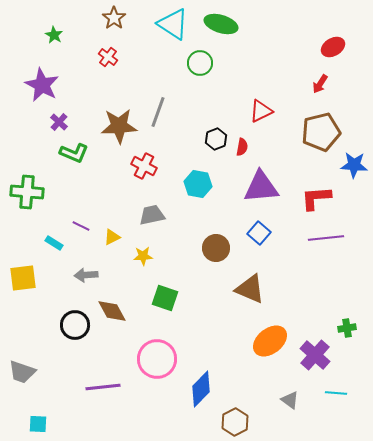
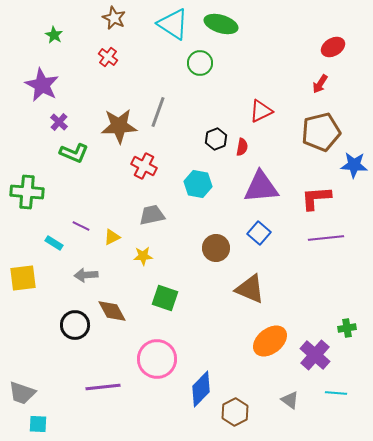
brown star at (114, 18): rotated 10 degrees counterclockwise
gray trapezoid at (22, 372): moved 21 px down
brown hexagon at (235, 422): moved 10 px up
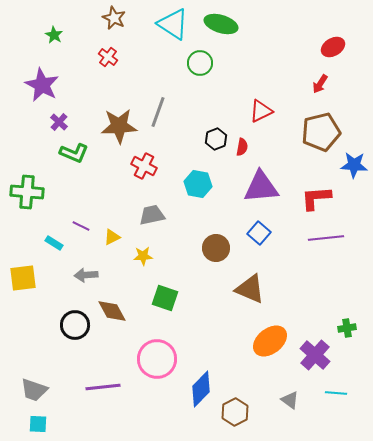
gray trapezoid at (22, 393): moved 12 px right, 3 px up
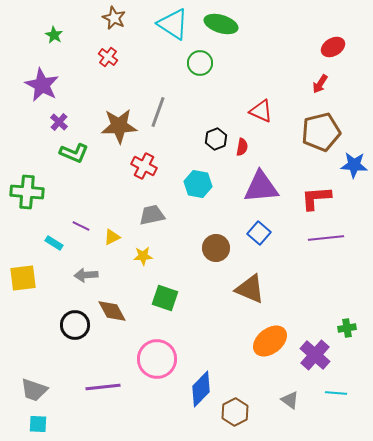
red triangle at (261, 111): rotated 50 degrees clockwise
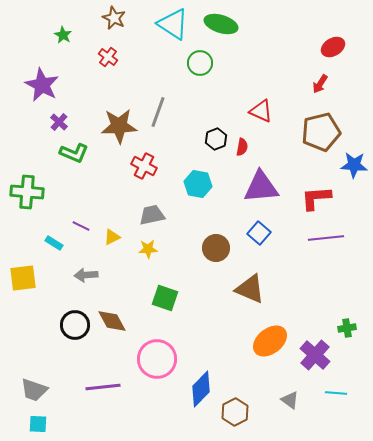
green star at (54, 35): moved 9 px right
yellow star at (143, 256): moved 5 px right, 7 px up
brown diamond at (112, 311): moved 10 px down
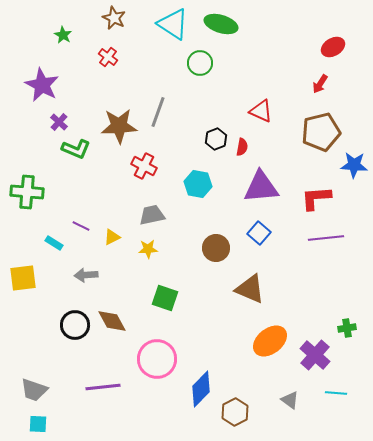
green L-shape at (74, 153): moved 2 px right, 4 px up
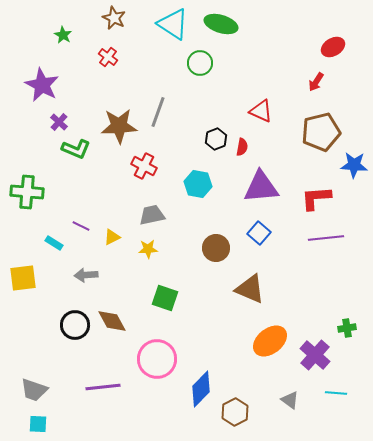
red arrow at (320, 84): moved 4 px left, 2 px up
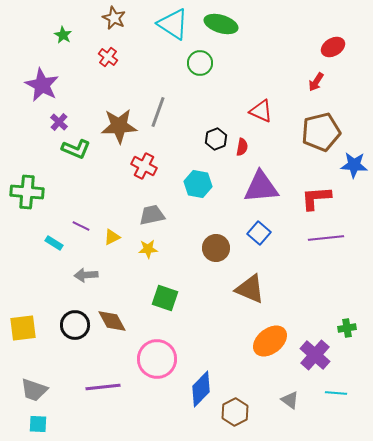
yellow square at (23, 278): moved 50 px down
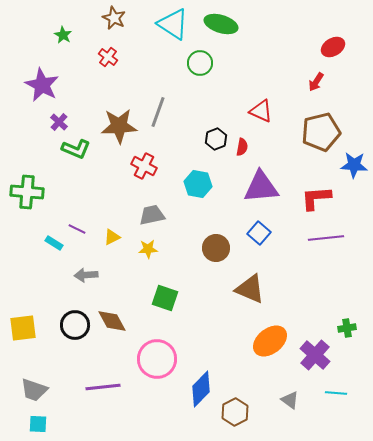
purple line at (81, 226): moved 4 px left, 3 px down
